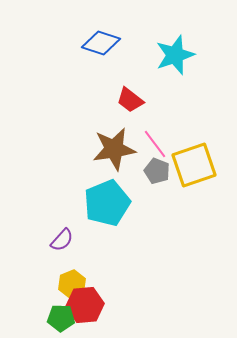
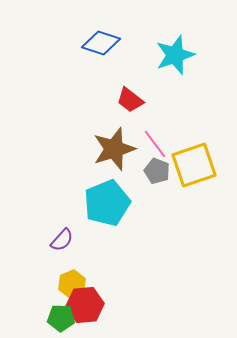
brown star: rotated 9 degrees counterclockwise
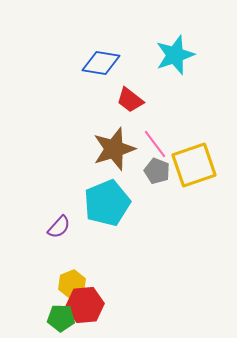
blue diamond: moved 20 px down; rotated 9 degrees counterclockwise
purple semicircle: moved 3 px left, 13 px up
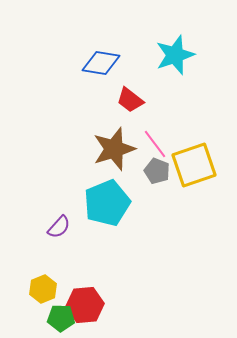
yellow hexagon: moved 29 px left, 5 px down
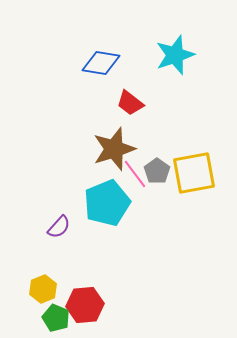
red trapezoid: moved 3 px down
pink line: moved 20 px left, 30 px down
yellow square: moved 8 px down; rotated 9 degrees clockwise
gray pentagon: rotated 15 degrees clockwise
green pentagon: moved 5 px left; rotated 20 degrees clockwise
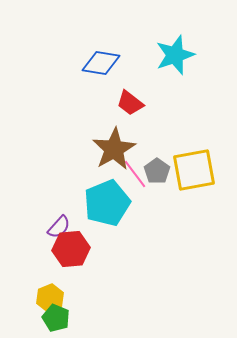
brown star: rotated 12 degrees counterclockwise
yellow square: moved 3 px up
yellow hexagon: moved 7 px right, 9 px down
red hexagon: moved 14 px left, 56 px up
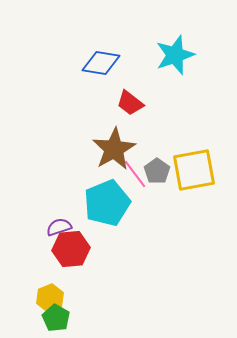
purple semicircle: rotated 150 degrees counterclockwise
green pentagon: rotated 8 degrees clockwise
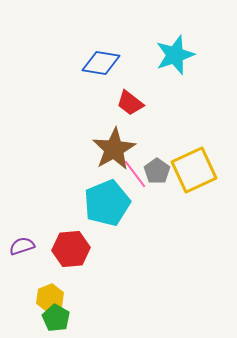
yellow square: rotated 15 degrees counterclockwise
purple semicircle: moved 37 px left, 19 px down
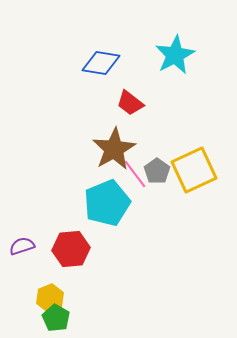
cyan star: rotated 9 degrees counterclockwise
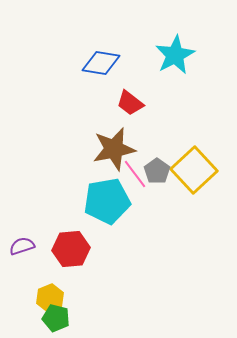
brown star: rotated 18 degrees clockwise
yellow square: rotated 18 degrees counterclockwise
cyan pentagon: moved 2 px up; rotated 12 degrees clockwise
green pentagon: rotated 16 degrees counterclockwise
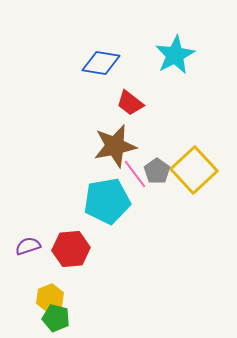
brown star: moved 1 px right, 3 px up
purple semicircle: moved 6 px right
